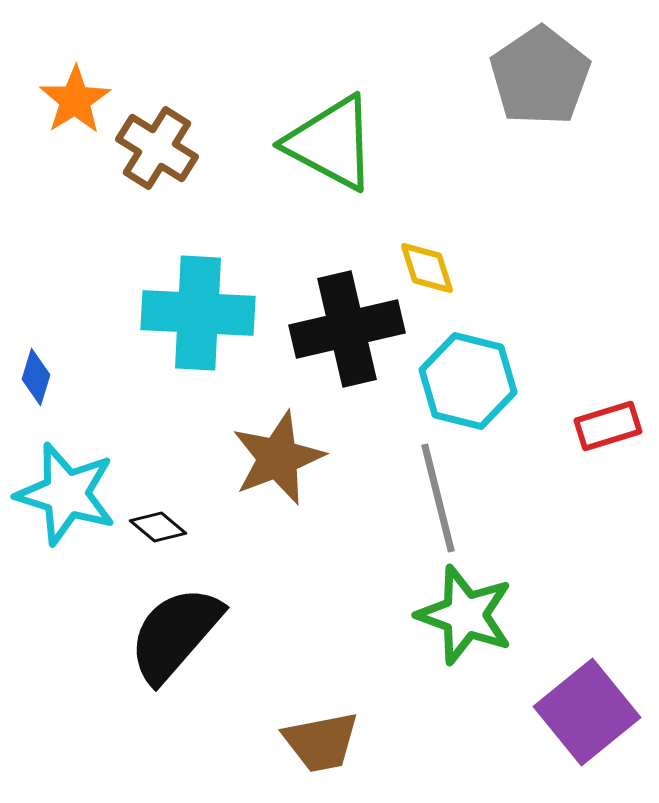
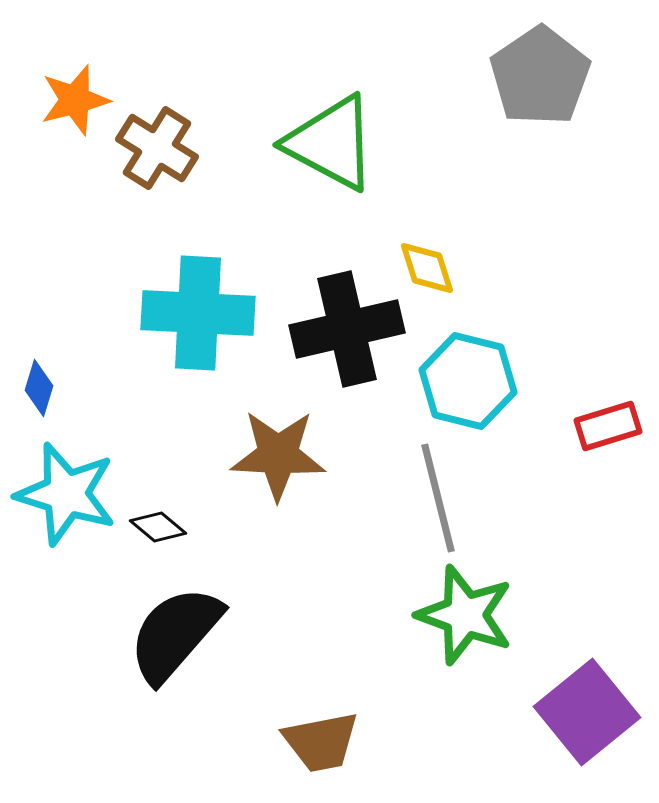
orange star: rotated 18 degrees clockwise
blue diamond: moved 3 px right, 11 px down
brown star: moved 3 px up; rotated 24 degrees clockwise
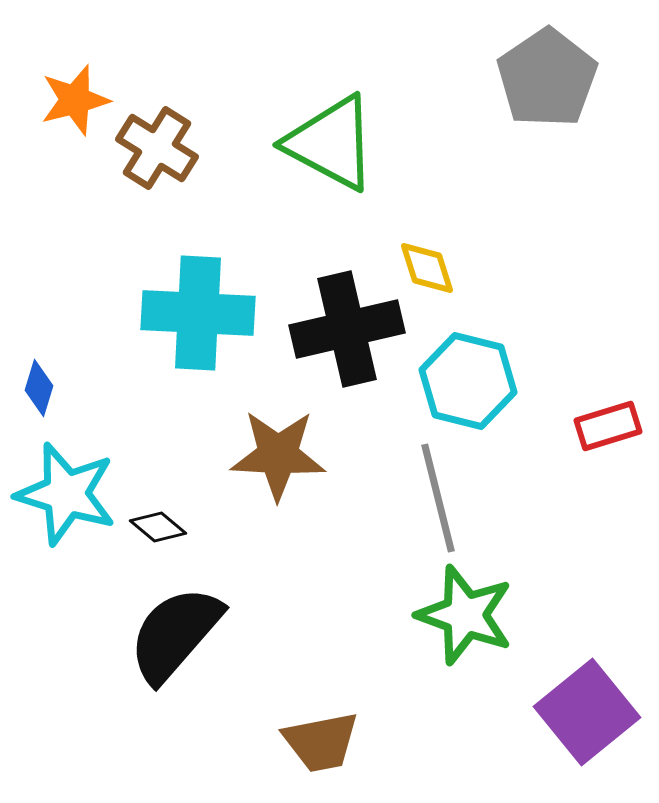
gray pentagon: moved 7 px right, 2 px down
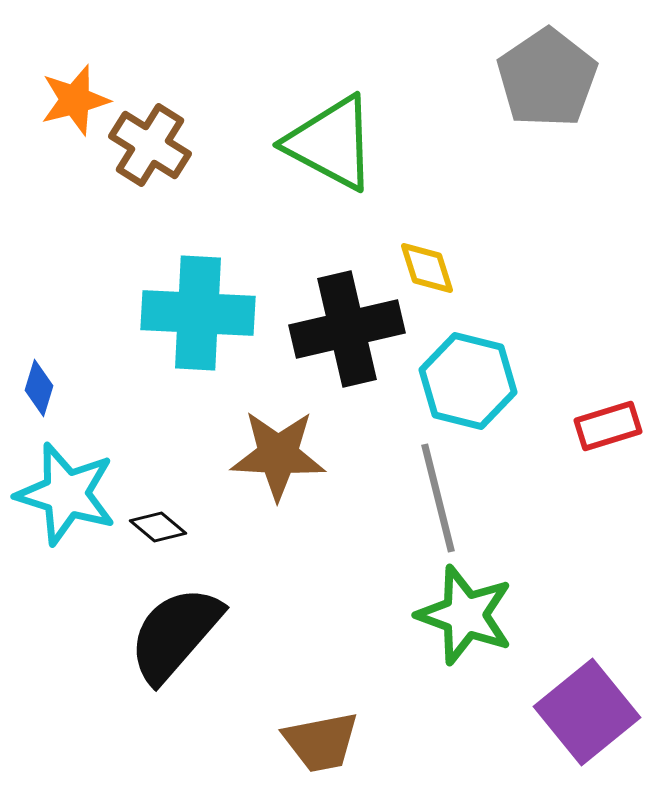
brown cross: moved 7 px left, 3 px up
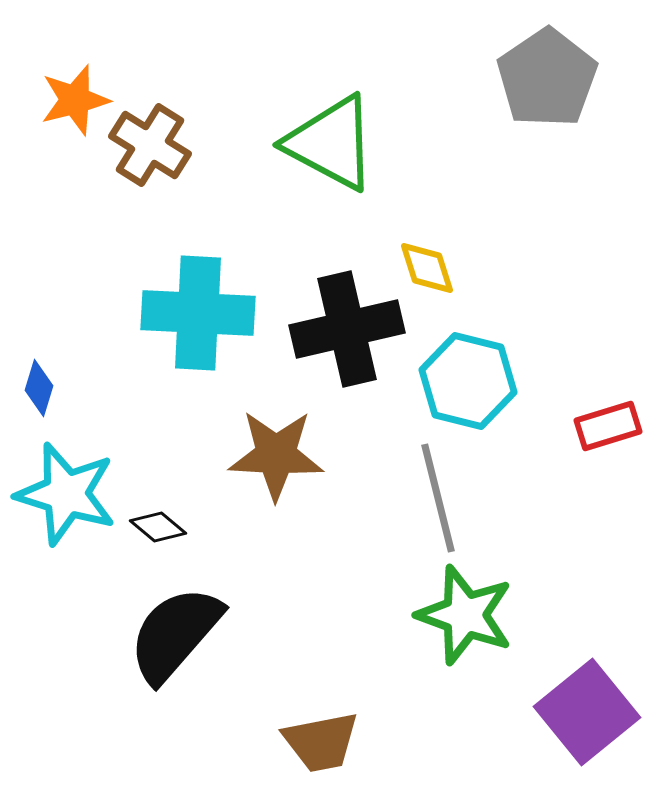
brown star: moved 2 px left
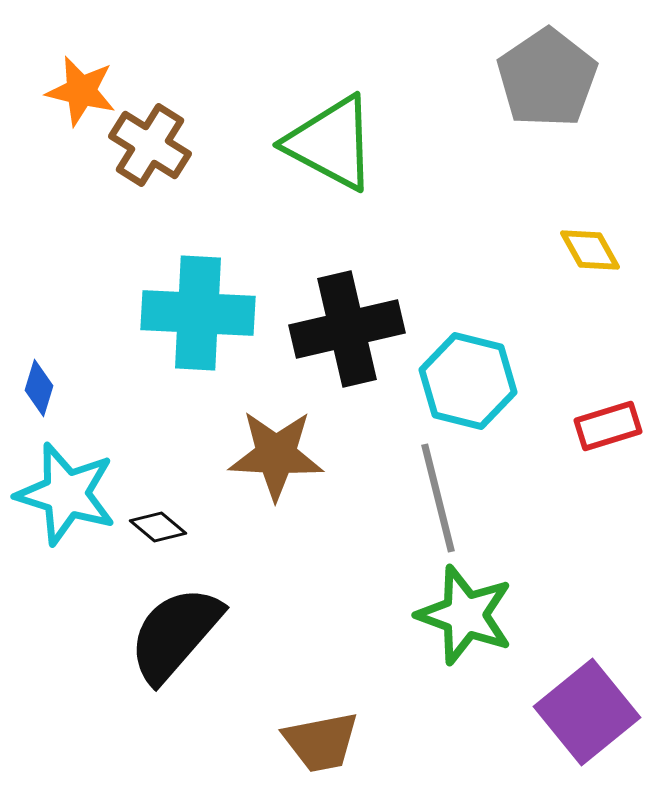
orange star: moved 6 px right, 9 px up; rotated 28 degrees clockwise
yellow diamond: moved 163 px right, 18 px up; rotated 12 degrees counterclockwise
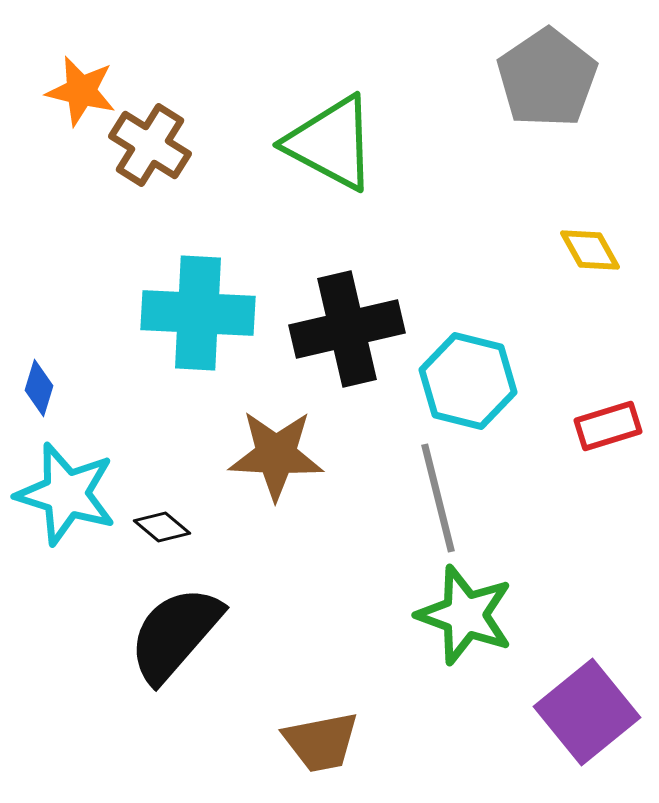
black diamond: moved 4 px right
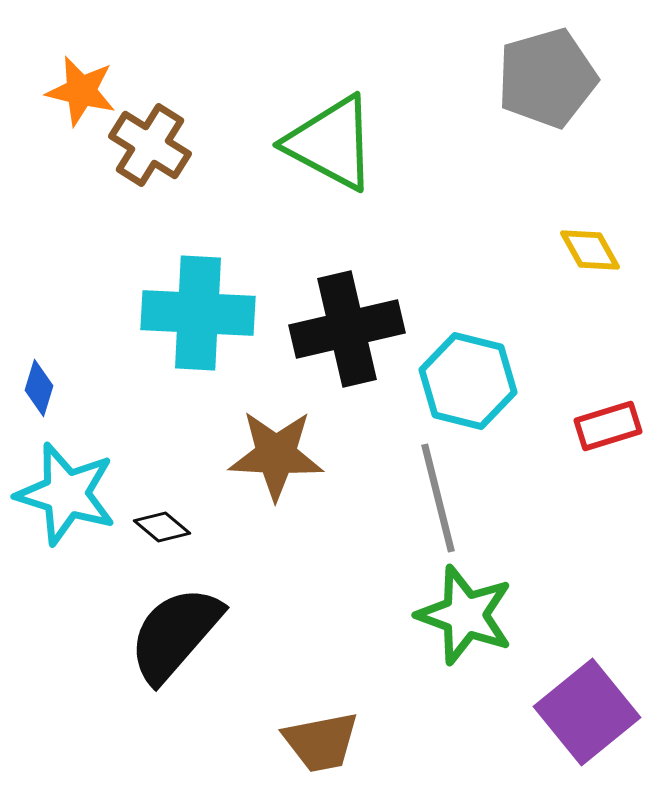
gray pentagon: rotated 18 degrees clockwise
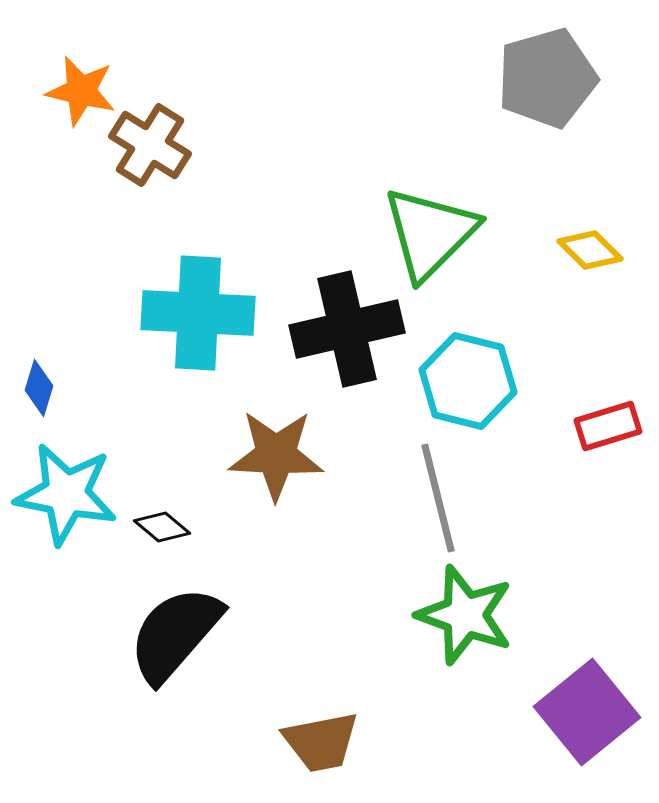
green triangle: moved 99 px right, 90 px down; rotated 47 degrees clockwise
yellow diamond: rotated 16 degrees counterclockwise
cyan star: rotated 6 degrees counterclockwise
